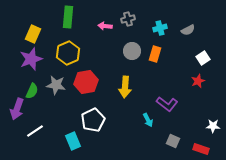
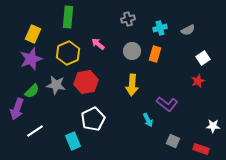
pink arrow: moved 7 px left, 18 px down; rotated 32 degrees clockwise
yellow arrow: moved 7 px right, 2 px up
green semicircle: rotated 21 degrees clockwise
white pentagon: moved 1 px up
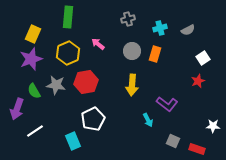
green semicircle: moved 2 px right; rotated 105 degrees clockwise
red rectangle: moved 4 px left
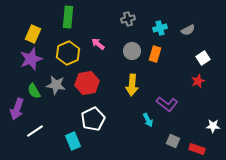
red hexagon: moved 1 px right, 1 px down
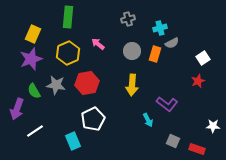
gray semicircle: moved 16 px left, 13 px down
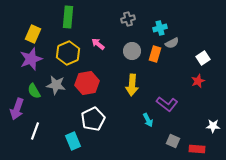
white line: rotated 36 degrees counterclockwise
red rectangle: rotated 14 degrees counterclockwise
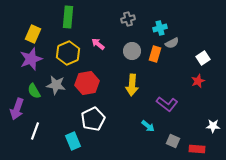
cyan arrow: moved 6 px down; rotated 24 degrees counterclockwise
